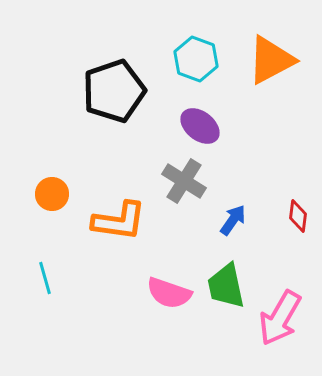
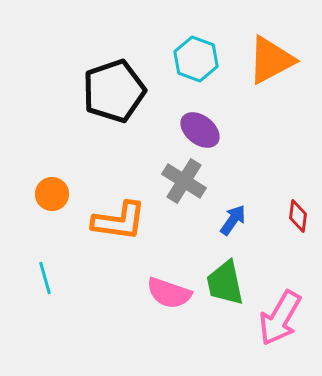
purple ellipse: moved 4 px down
green trapezoid: moved 1 px left, 3 px up
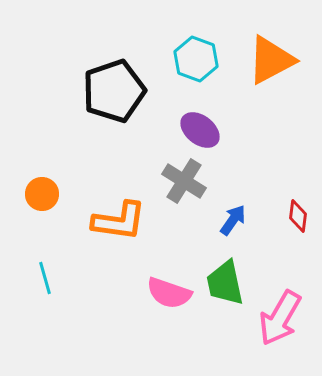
orange circle: moved 10 px left
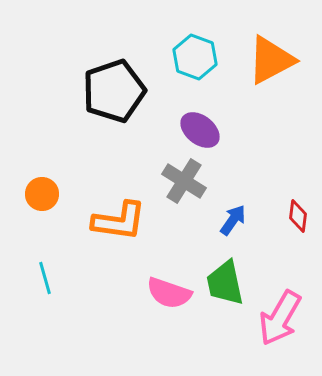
cyan hexagon: moved 1 px left, 2 px up
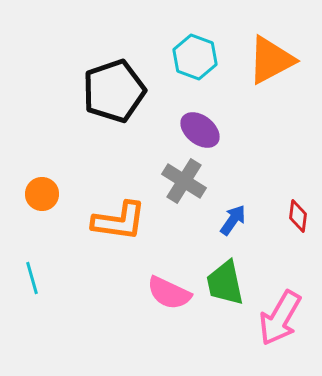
cyan line: moved 13 px left
pink semicircle: rotated 6 degrees clockwise
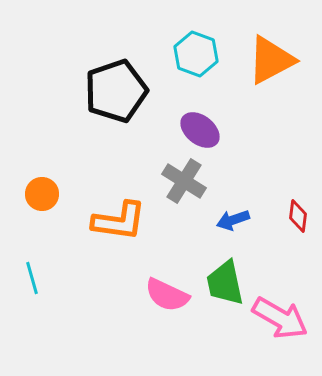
cyan hexagon: moved 1 px right, 3 px up
black pentagon: moved 2 px right
blue arrow: rotated 144 degrees counterclockwise
pink semicircle: moved 2 px left, 2 px down
pink arrow: rotated 90 degrees counterclockwise
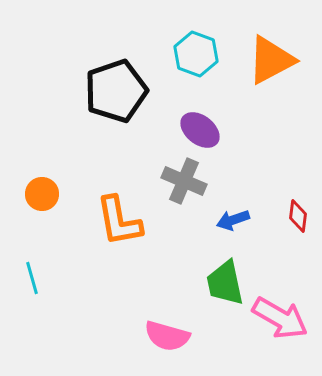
gray cross: rotated 9 degrees counterclockwise
orange L-shape: rotated 72 degrees clockwise
pink semicircle: moved 41 px down; rotated 9 degrees counterclockwise
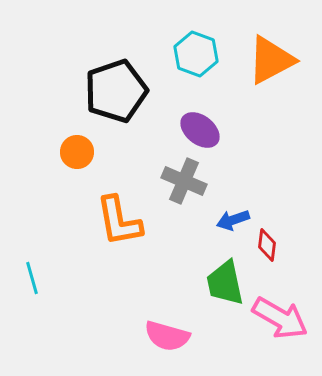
orange circle: moved 35 px right, 42 px up
red diamond: moved 31 px left, 29 px down
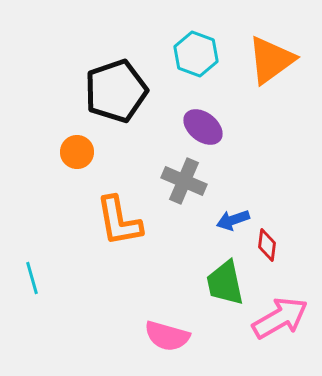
orange triangle: rotated 8 degrees counterclockwise
purple ellipse: moved 3 px right, 3 px up
pink arrow: rotated 60 degrees counterclockwise
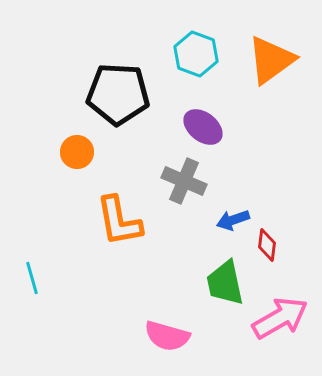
black pentagon: moved 2 px right, 3 px down; rotated 22 degrees clockwise
